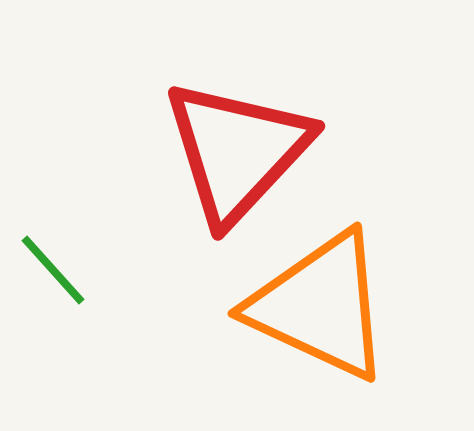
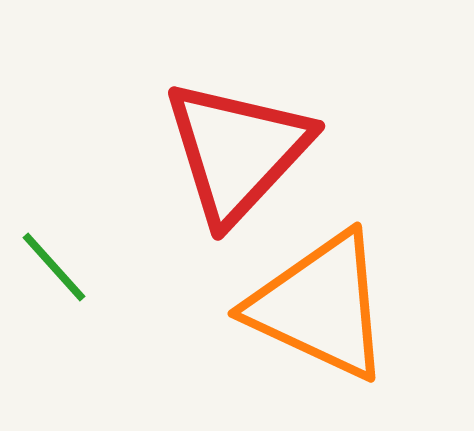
green line: moved 1 px right, 3 px up
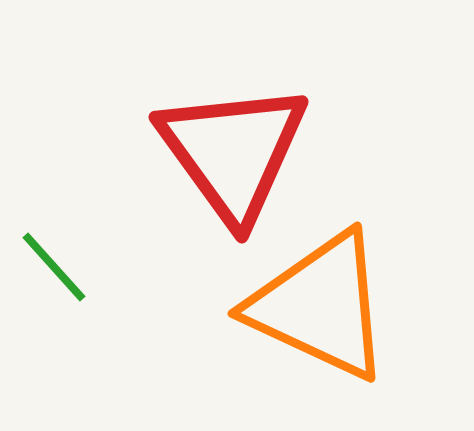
red triangle: moved 4 px left, 1 px down; rotated 19 degrees counterclockwise
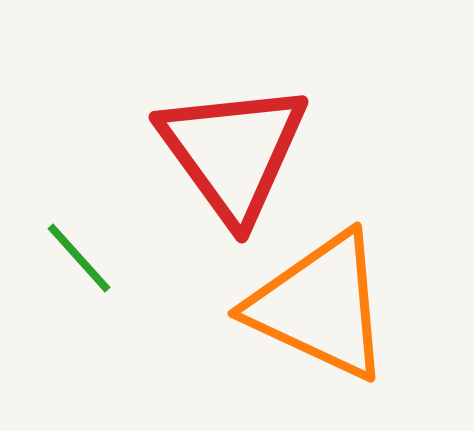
green line: moved 25 px right, 9 px up
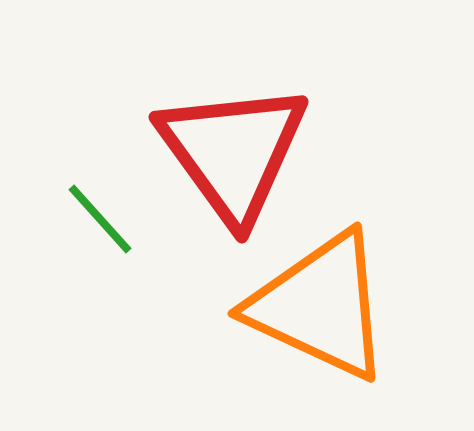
green line: moved 21 px right, 39 px up
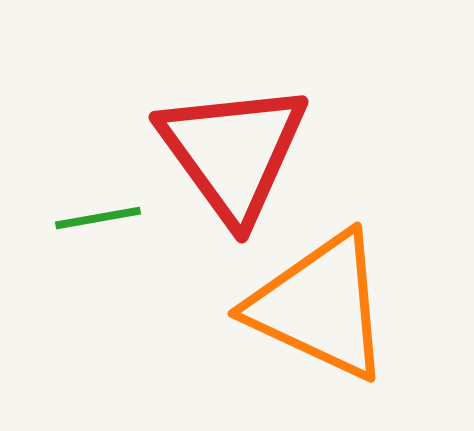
green line: moved 2 px left, 1 px up; rotated 58 degrees counterclockwise
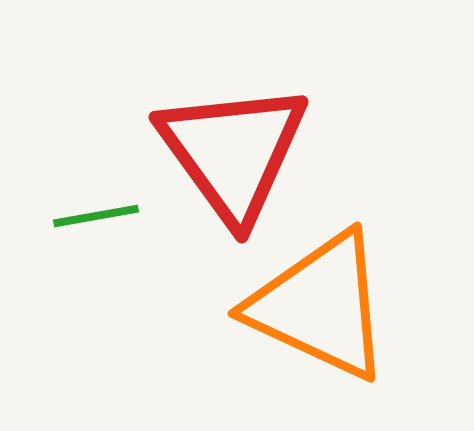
green line: moved 2 px left, 2 px up
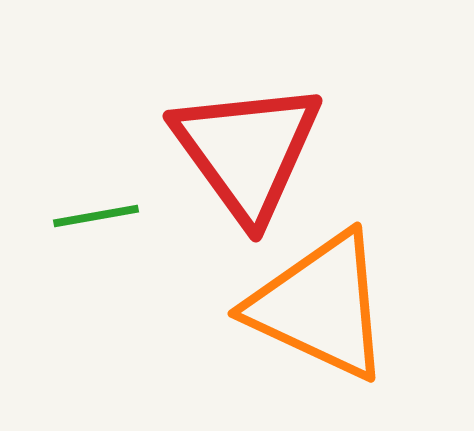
red triangle: moved 14 px right, 1 px up
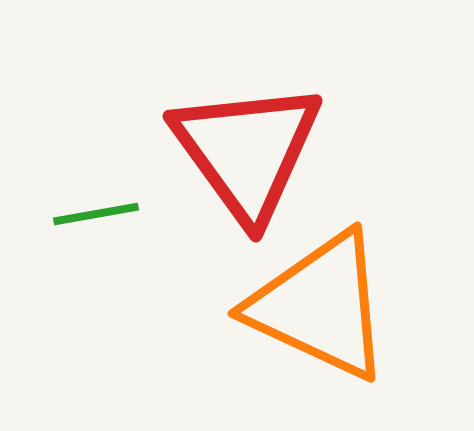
green line: moved 2 px up
